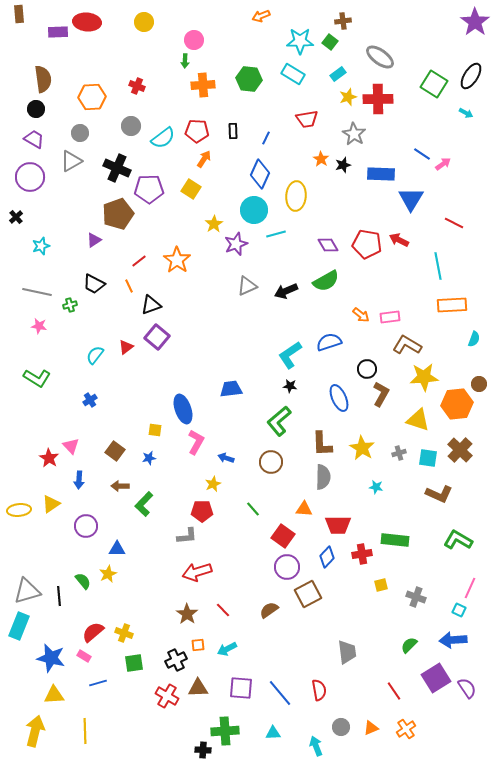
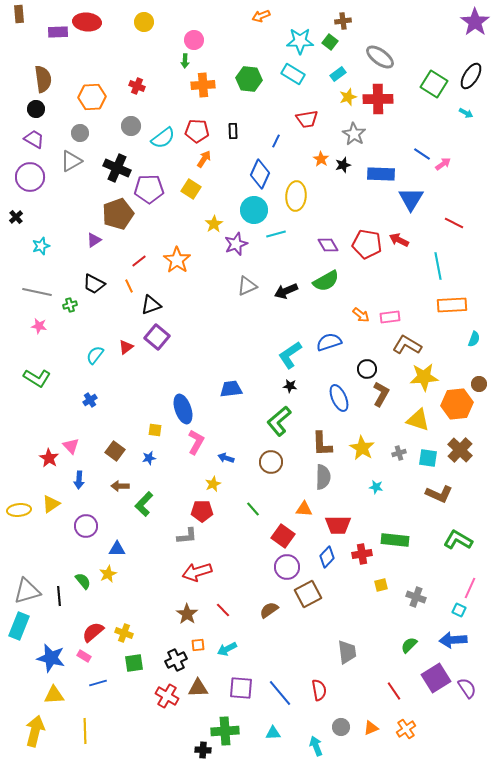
blue line at (266, 138): moved 10 px right, 3 px down
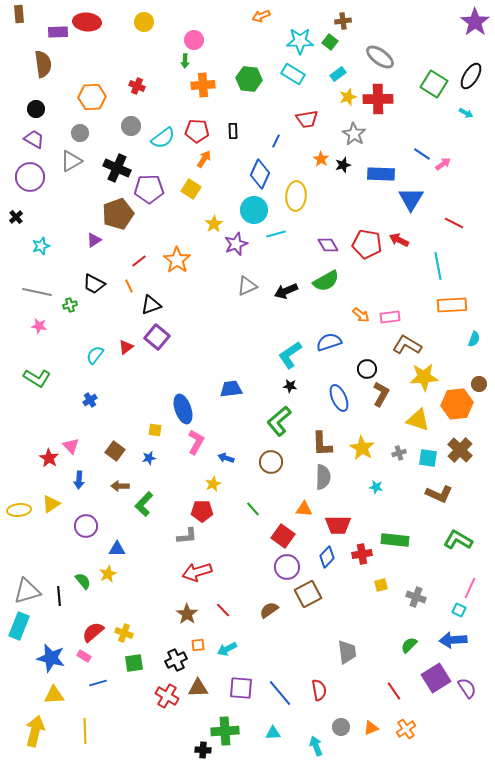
brown semicircle at (43, 79): moved 15 px up
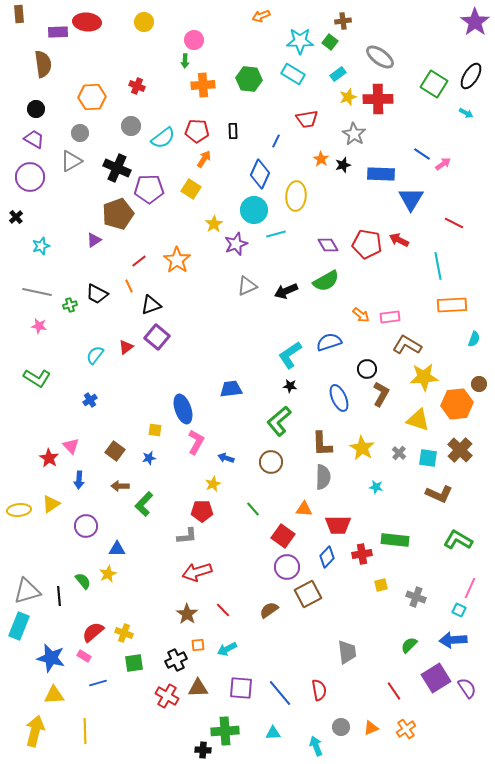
black trapezoid at (94, 284): moved 3 px right, 10 px down
gray cross at (399, 453): rotated 32 degrees counterclockwise
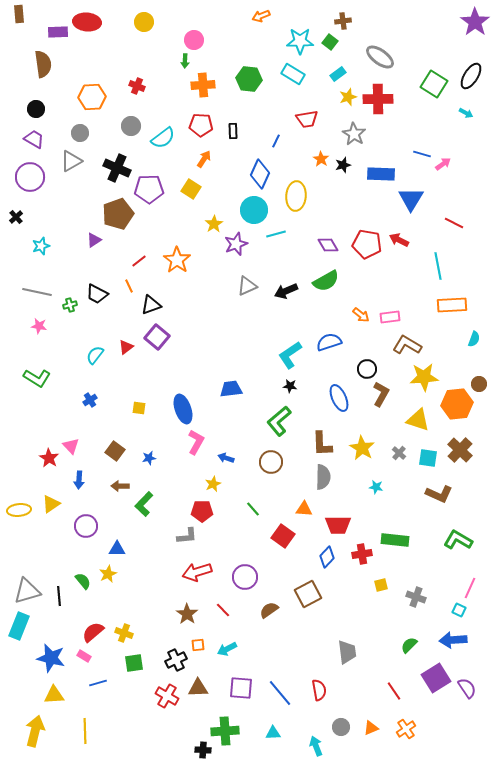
red pentagon at (197, 131): moved 4 px right, 6 px up
blue line at (422, 154): rotated 18 degrees counterclockwise
yellow square at (155, 430): moved 16 px left, 22 px up
purple circle at (287, 567): moved 42 px left, 10 px down
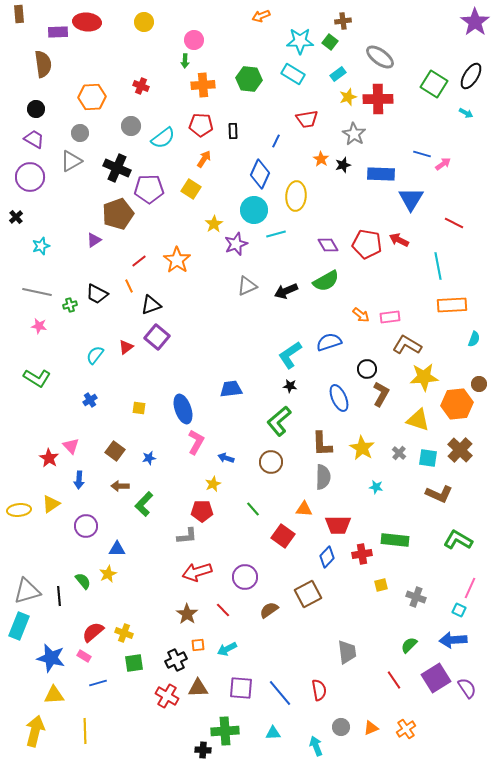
red cross at (137, 86): moved 4 px right
red line at (394, 691): moved 11 px up
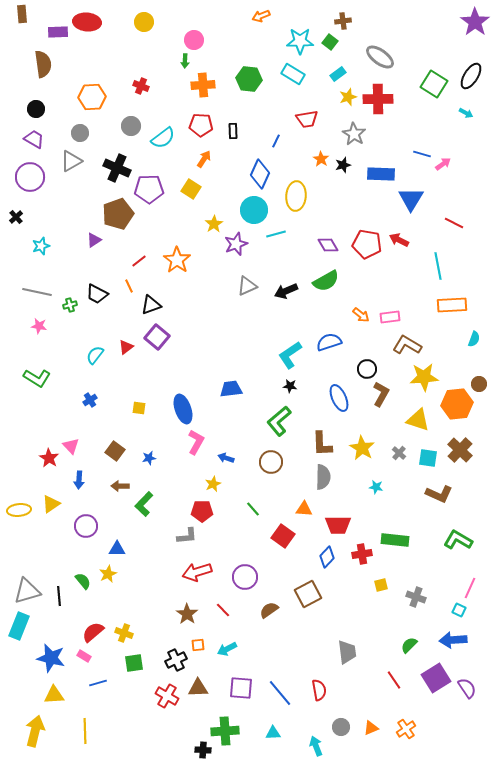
brown rectangle at (19, 14): moved 3 px right
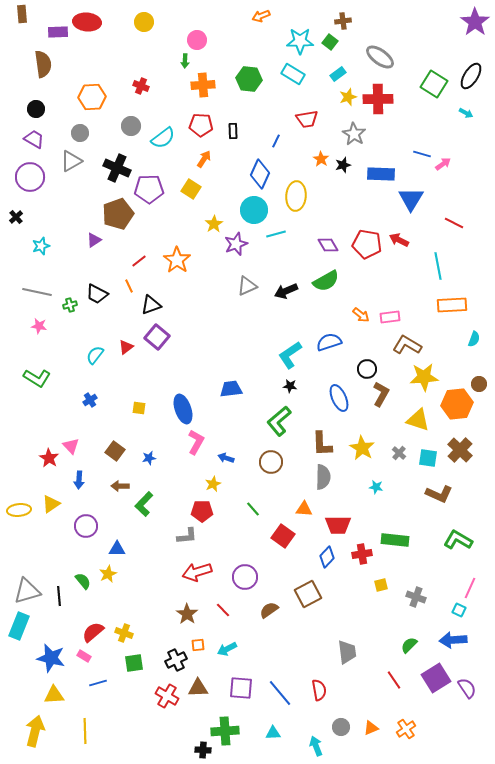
pink circle at (194, 40): moved 3 px right
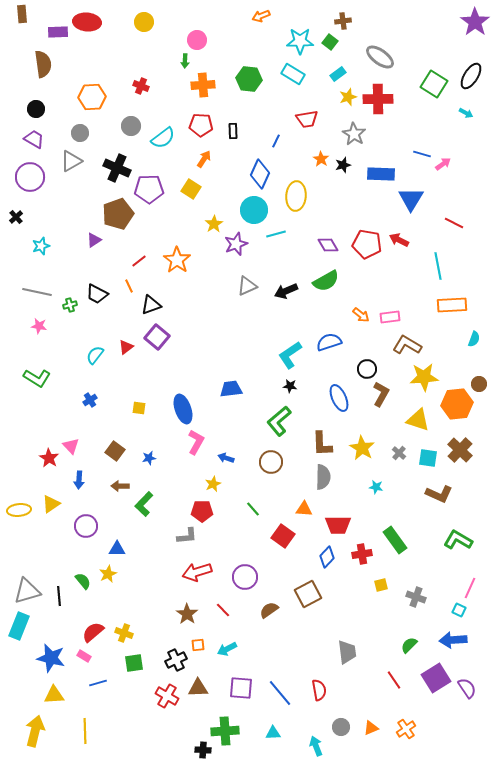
green rectangle at (395, 540): rotated 48 degrees clockwise
